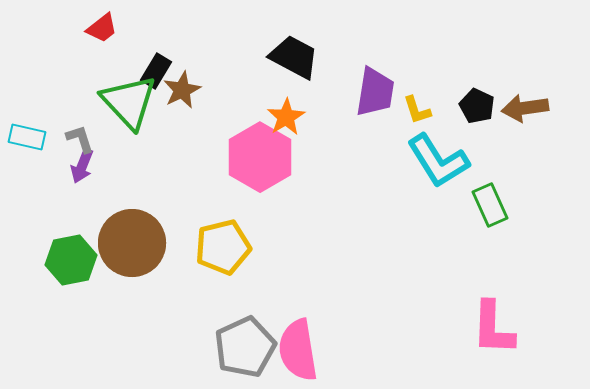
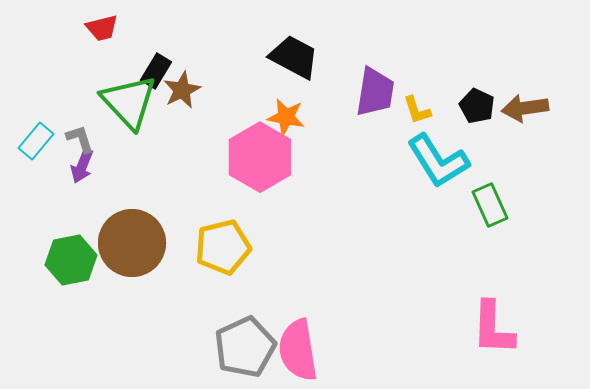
red trapezoid: rotated 24 degrees clockwise
orange star: rotated 30 degrees counterclockwise
cyan rectangle: moved 9 px right, 4 px down; rotated 63 degrees counterclockwise
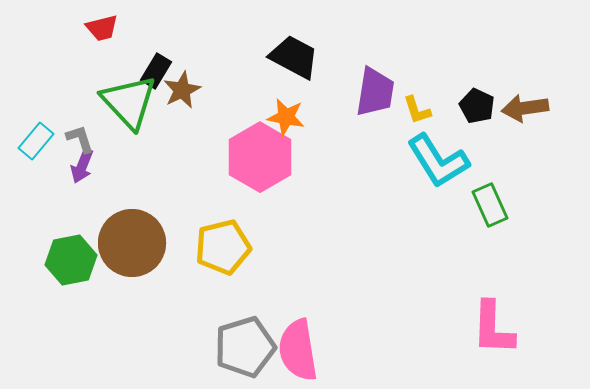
gray pentagon: rotated 8 degrees clockwise
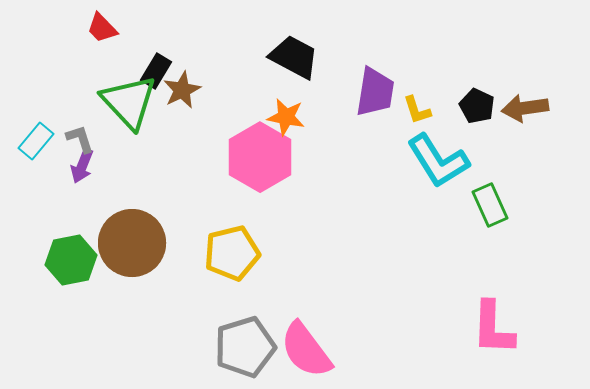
red trapezoid: rotated 60 degrees clockwise
yellow pentagon: moved 9 px right, 6 px down
pink semicircle: moved 8 px right; rotated 28 degrees counterclockwise
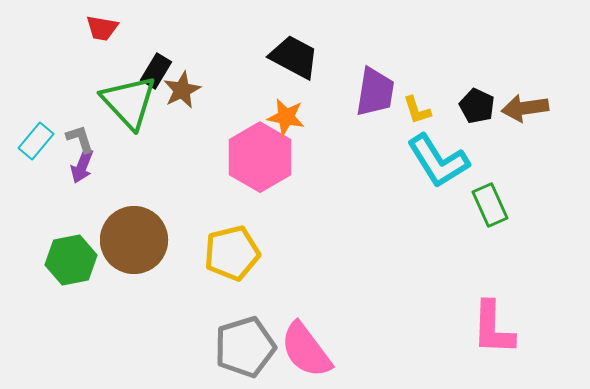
red trapezoid: rotated 36 degrees counterclockwise
brown circle: moved 2 px right, 3 px up
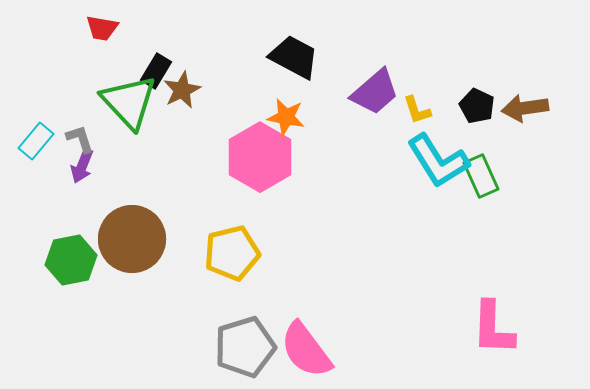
purple trapezoid: rotated 40 degrees clockwise
green rectangle: moved 9 px left, 29 px up
brown circle: moved 2 px left, 1 px up
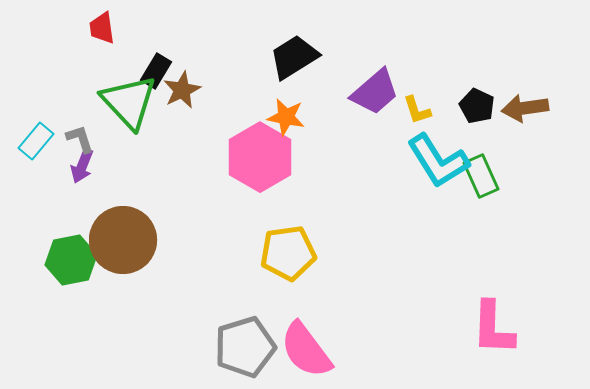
red trapezoid: rotated 72 degrees clockwise
black trapezoid: rotated 60 degrees counterclockwise
brown circle: moved 9 px left, 1 px down
yellow pentagon: moved 56 px right; rotated 6 degrees clockwise
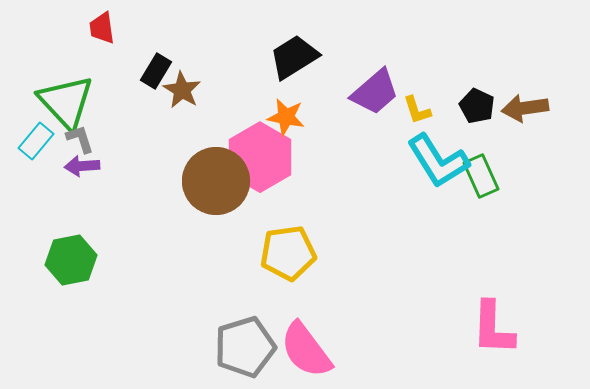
brown star: rotated 15 degrees counterclockwise
green triangle: moved 63 px left
purple arrow: rotated 64 degrees clockwise
brown circle: moved 93 px right, 59 px up
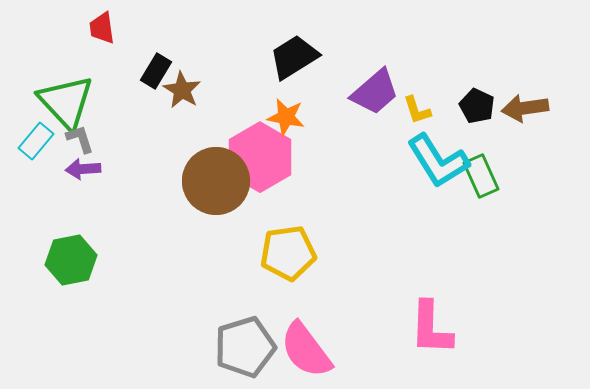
purple arrow: moved 1 px right, 3 px down
pink L-shape: moved 62 px left
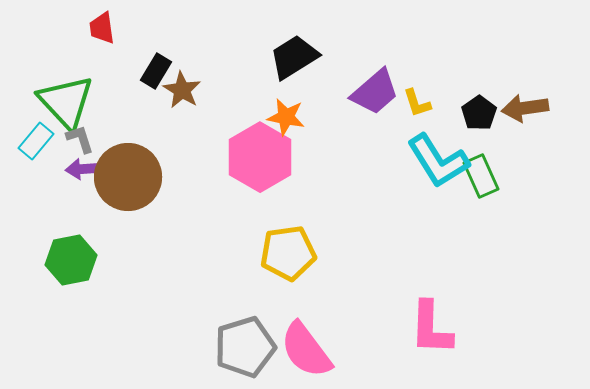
black pentagon: moved 2 px right, 7 px down; rotated 12 degrees clockwise
yellow L-shape: moved 7 px up
brown circle: moved 88 px left, 4 px up
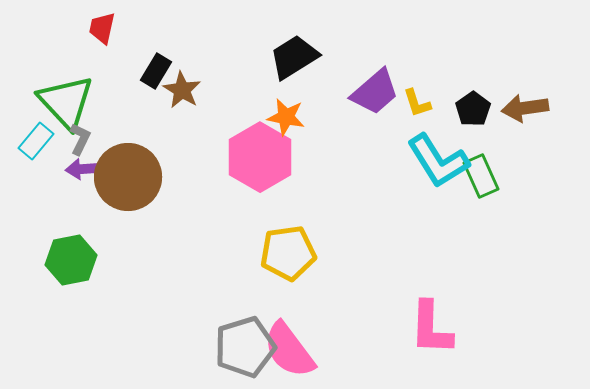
red trapezoid: rotated 20 degrees clockwise
black pentagon: moved 6 px left, 4 px up
gray L-shape: rotated 44 degrees clockwise
pink semicircle: moved 17 px left
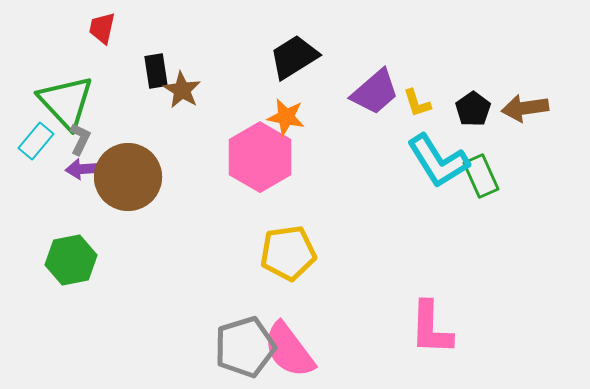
black rectangle: rotated 40 degrees counterclockwise
